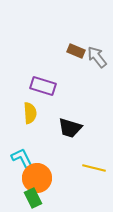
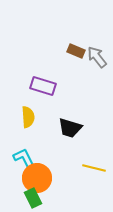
yellow semicircle: moved 2 px left, 4 px down
cyan L-shape: moved 2 px right
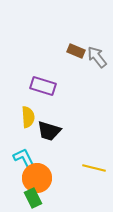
black trapezoid: moved 21 px left, 3 px down
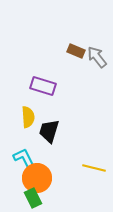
black trapezoid: rotated 90 degrees clockwise
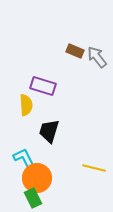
brown rectangle: moved 1 px left
yellow semicircle: moved 2 px left, 12 px up
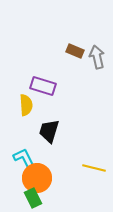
gray arrow: rotated 25 degrees clockwise
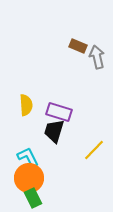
brown rectangle: moved 3 px right, 5 px up
purple rectangle: moved 16 px right, 26 px down
black trapezoid: moved 5 px right
cyan L-shape: moved 4 px right, 1 px up
yellow line: moved 18 px up; rotated 60 degrees counterclockwise
orange circle: moved 8 px left
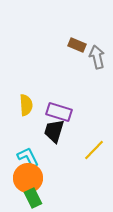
brown rectangle: moved 1 px left, 1 px up
orange circle: moved 1 px left
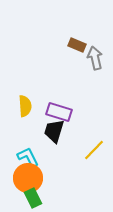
gray arrow: moved 2 px left, 1 px down
yellow semicircle: moved 1 px left, 1 px down
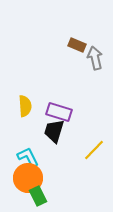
green rectangle: moved 5 px right, 2 px up
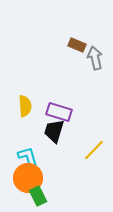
cyan L-shape: rotated 10 degrees clockwise
